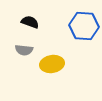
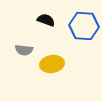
black semicircle: moved 16 px right, 2 px up
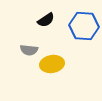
black semicircle: rotated 126 degrees clockwise
gray semicircle: moved 5 px right
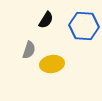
black semicircle: rotated 24 degrees counterclockwise
gray semicircle: rotated 78 degrees counterclockwise
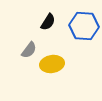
black semicircle: moved 2 px right, 2 px down
gray semicircle: rotated 18 degrees clockwise
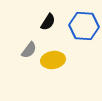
yellow ellipse: moved 1 px right, 4 px up
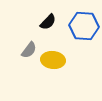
black semicircle: rotated 12 degrees clockwise
yellow ellipse: rotated 15 degrees clockwise
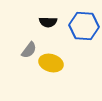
black semicircle: rotated 48 degrees clockwise
yellow ellipse: moved 2 px left, 3 px down; rotated 10 degrees clockwise
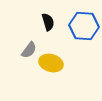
black semicircle: rotated 108 degrees counterclockwise
